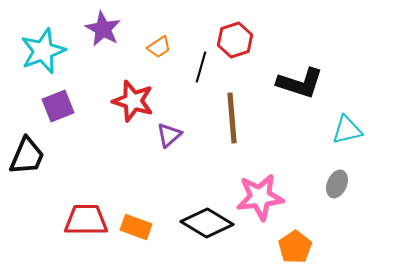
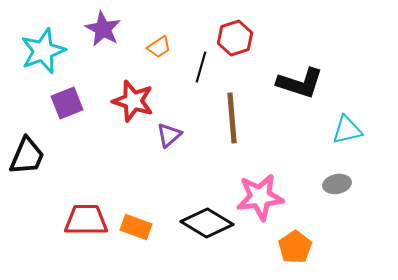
red hexagon: moved 2 px up
purple square: moved 9 px right, 3 px up
gray ellipse: rotated 56 degrees clockwise
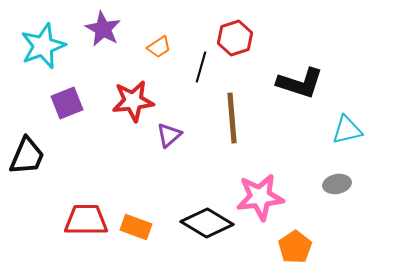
cyan star: moved 5 px up
red star: rotated 24 degrees counterclockwise
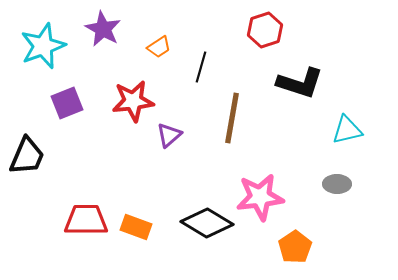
red hexagon: moved 30 px right, 8 px up
brown line: rotated 15 degrees clockwise
gray ellipse: rotated 12 degrees clockwise
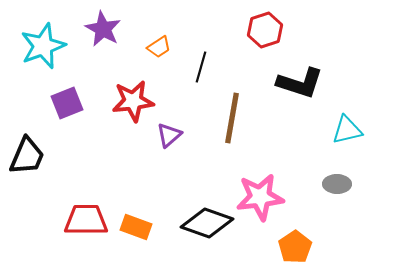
black diamond: rotated 12 degrees counterclockwise
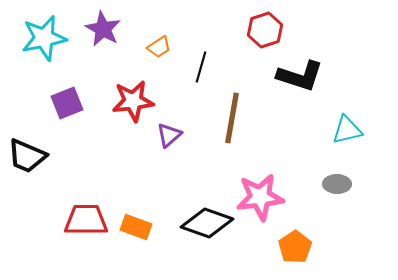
cyan star: moved 1 px right, 8 px up; rotated 9 degrees clockwise
black L-shape: moved 7 px up
black trapezoid: rotated 90 degrees clockwise
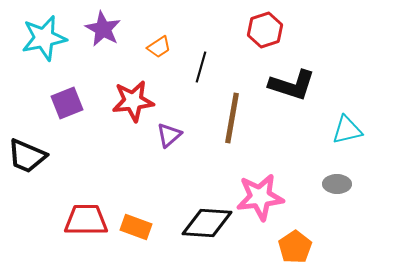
black L-shape: moved 8 px left, 9 px down
black diamond: rotated 15 degrees counterclockwise
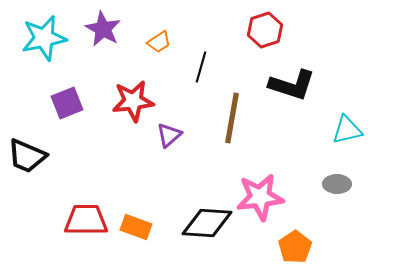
orange trapezoid: moved 5 px up
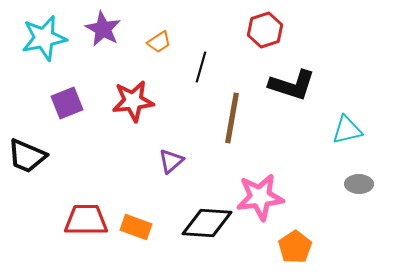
purple triangle: moved 2 px right, 26 px down
gray ellipse: moved 22 px right
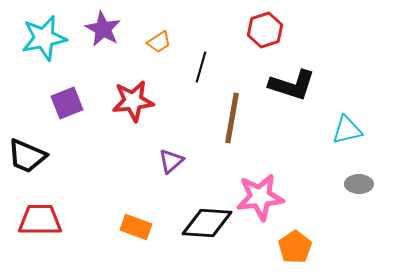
red trapezoid: moved 46 px left
